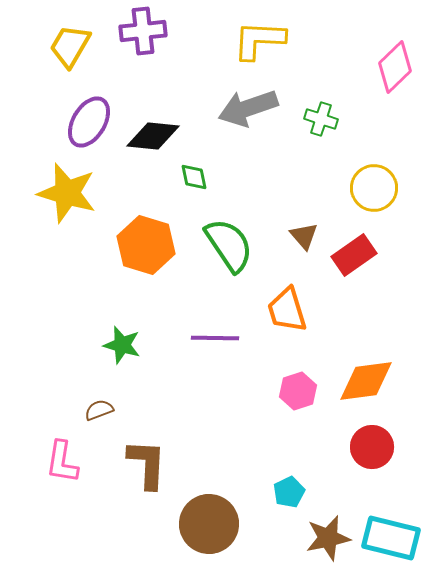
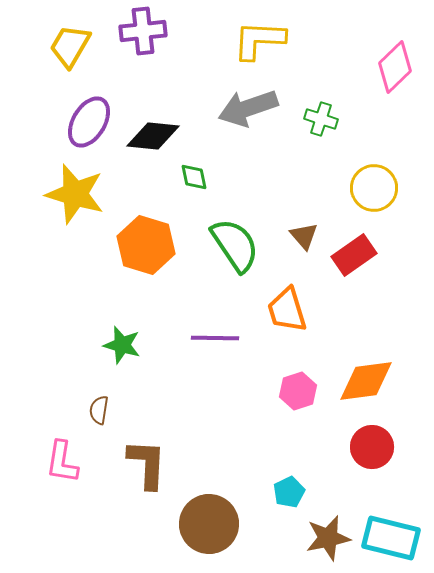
yellow star: moved 8 px right, 1 px down
green semicircle: moved 6 px right
brown semicircle: rotated 60 degrees counterclockwise
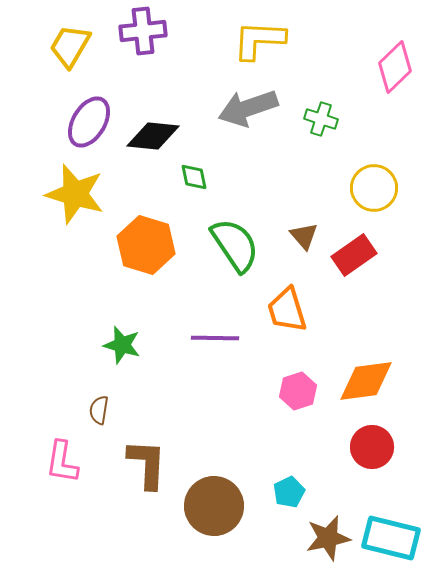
brown circle: moved 5 px right, 18 px up
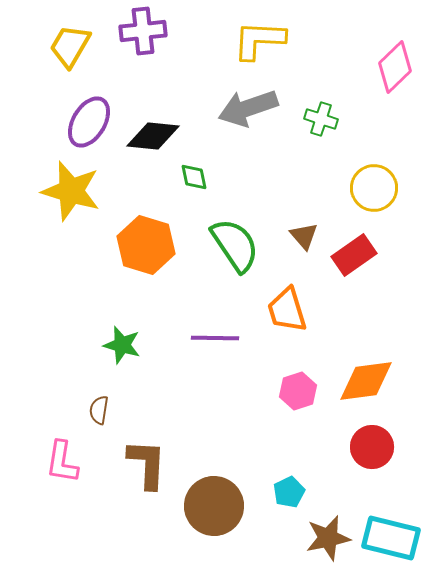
yellow star: moved 4 px left, 3 px up
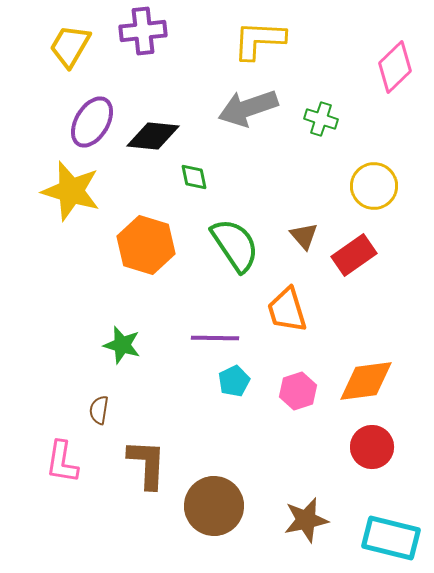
purple ellipse: moved 3 px right
yellow circle: moved 2 px up
cyan pentagon: moved 55 px left, 111 px up
brown star: moved 22 px left, 18 px up
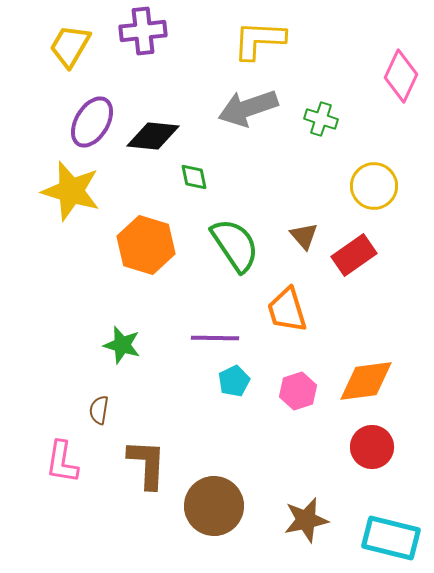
pink diamond: moved 6 px right, 9 px down; rotated 21 degrees counterclockwise
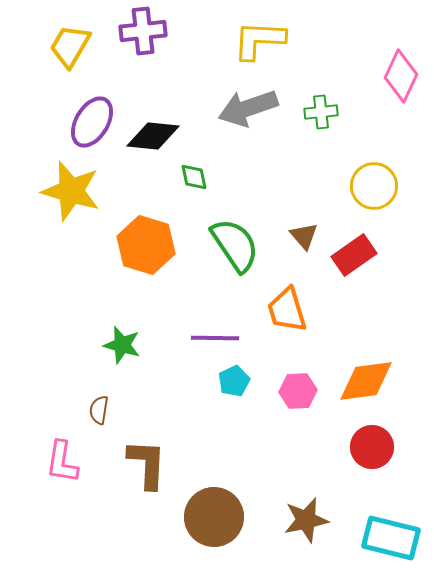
green cross: moved 7 px up; rotated 24 degrees counterclockwise
pink hexagon: rotated 15 degrees clockwise
brown circle: moved 11 px down
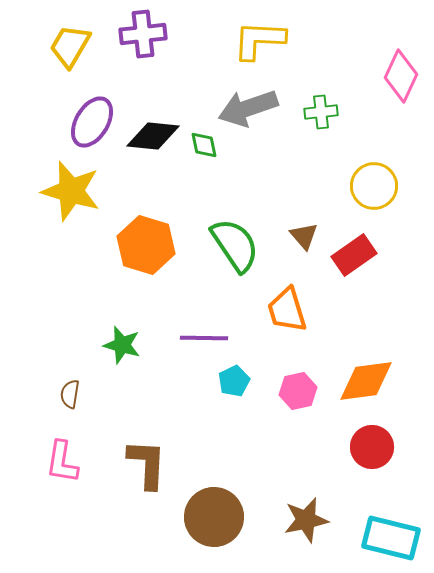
purple cross: moved 3 px down
green diamond: moved 10 px right, 32 px up
purple line: moved 11 px left
pink hexagon: rotated 9 degrees counterclockwise
brown semicircle: moved 29 px left, 16 px up
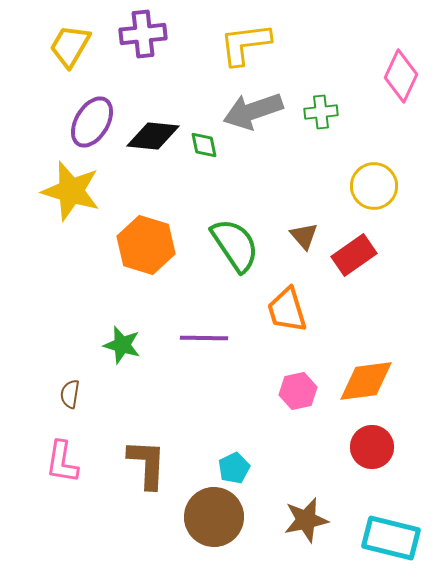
yellow L-shape: moved 14 px left, 4 px down; rotated 10 degrees counterclockwise
gray arrow: moved 5 px right, 3 px down
cyan pentagon: moved 87 px down
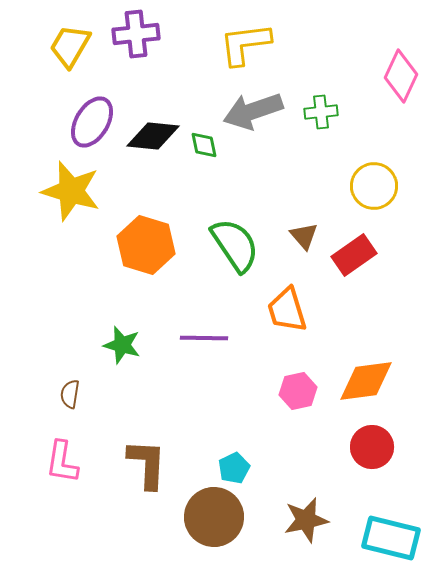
purple cross: moved 7 px left
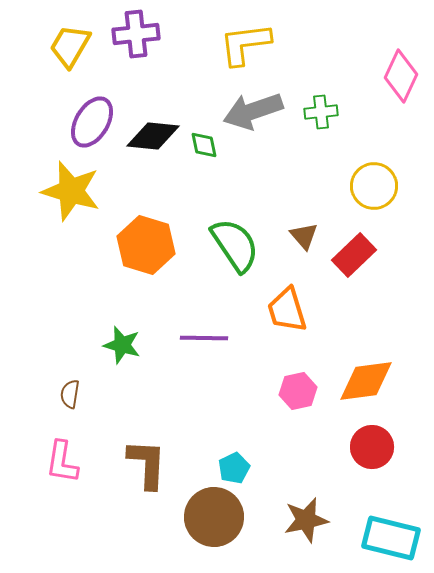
red rectangle: rotated 9 degrees counterclockwise
